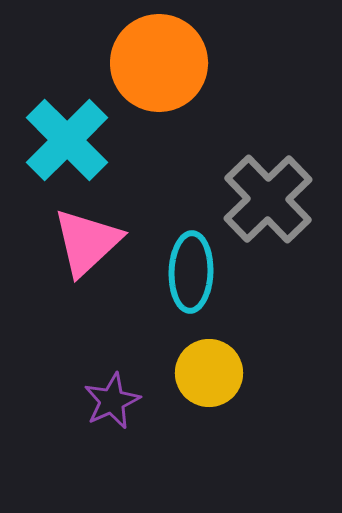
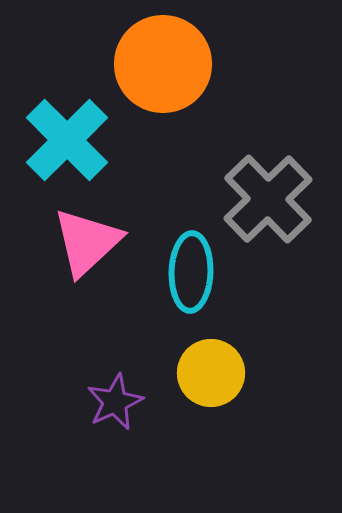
orange circle: moved 4 px right, 1 px down
yellow circle: moved 2 px right
purple star: moved 3 px right, 1 px down
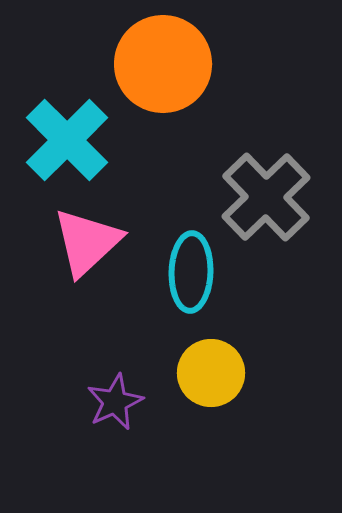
gray cross: moved 2 px left, 2 px up
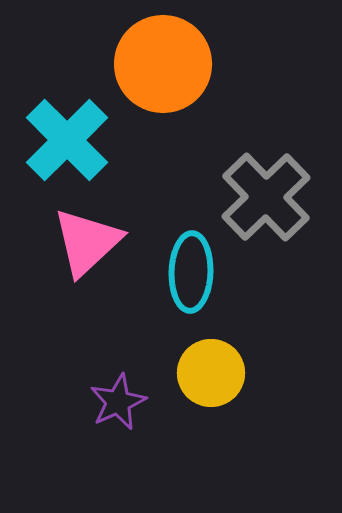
purple star: moved 3 px right
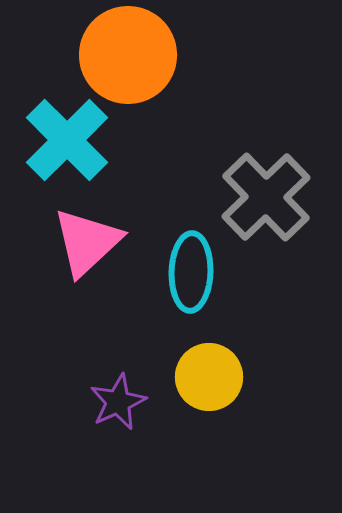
orange circle: moved 35 px left, 9 px up
yellow circle: moved 2 px left, 4 px down
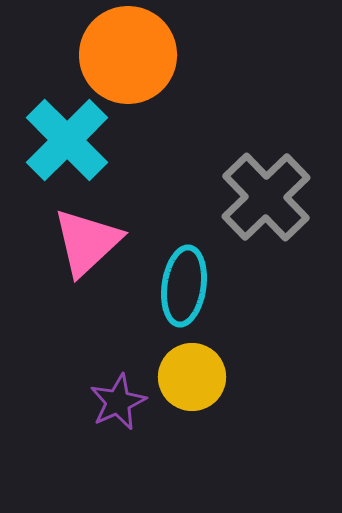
cyan ellipse: moved 7 px left, 14 px down; rotated 6 degrees clockwise
yellow circle: moved 17 px left
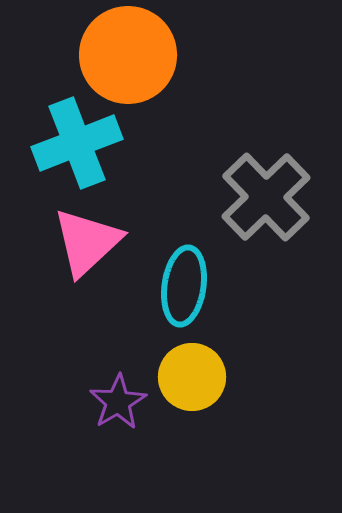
cyan cross: moved 10 px right, 3 px down; rotated 24 degrees clockwise
purple star: rotated 6 degrees counterclockwise
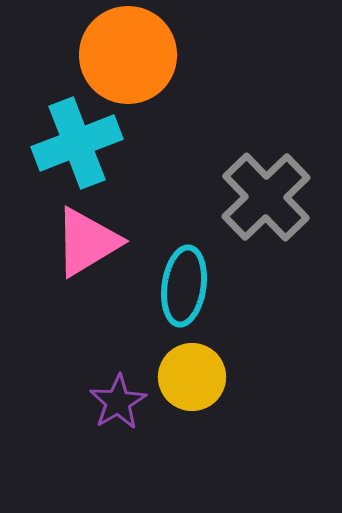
pink triangle: rotated 12 degrees clockwise
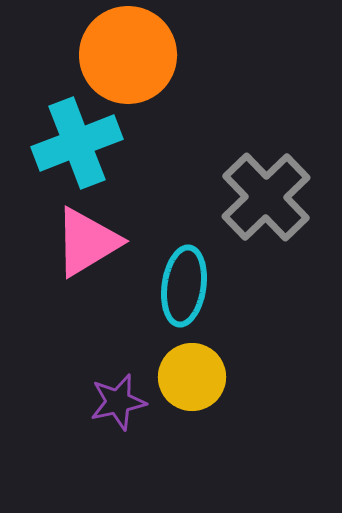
purple star: rotated 18 degrees clockwise
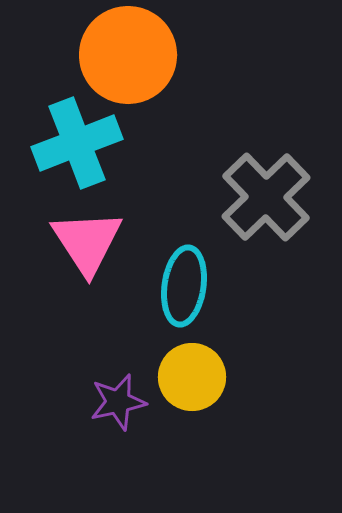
pink triangle: rotated 32 degrees counterclockwise
